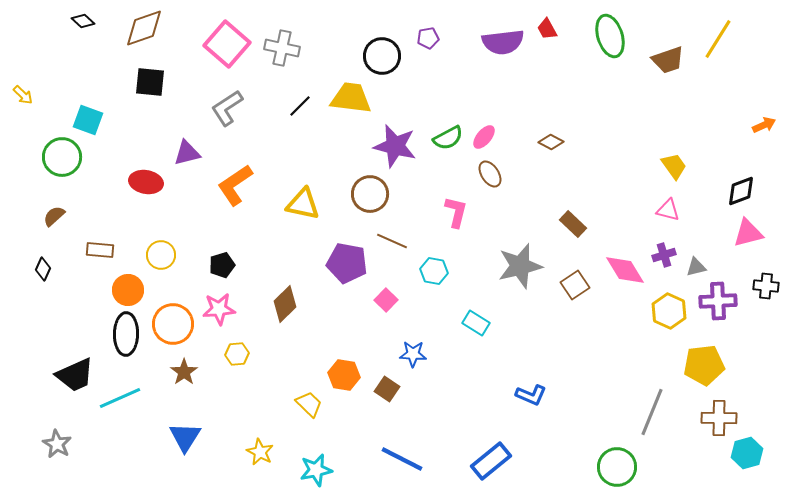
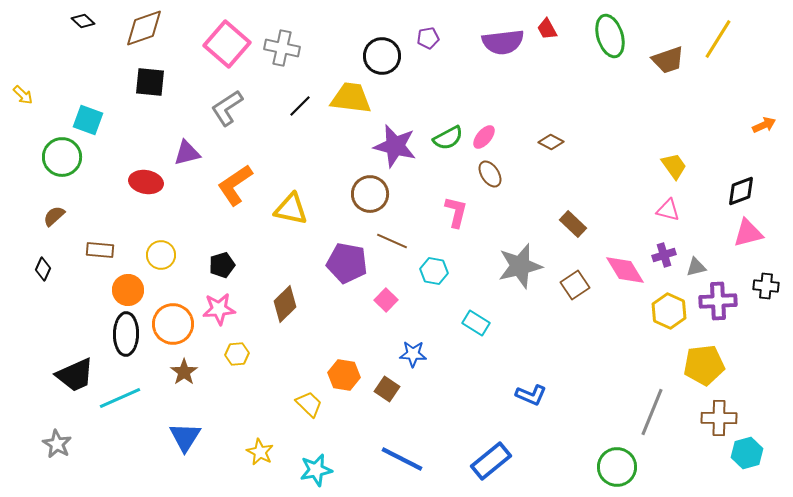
yellow triangle at (303, 204): moved 12 px left, 5 px down
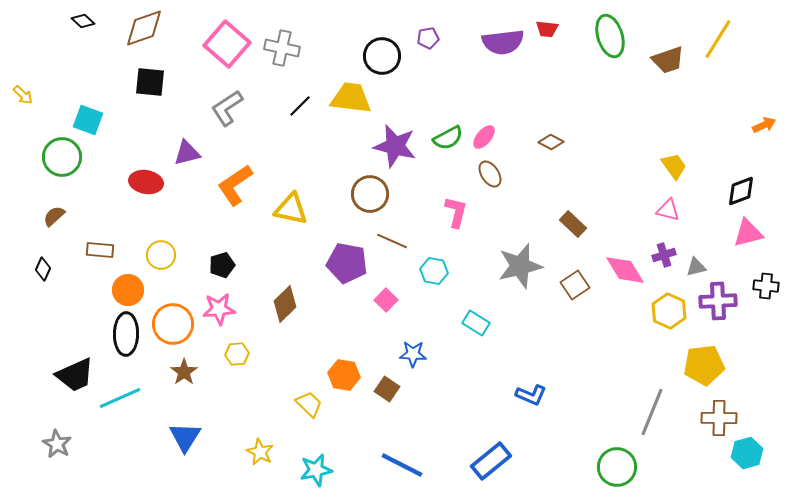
red trapezoid at (547, 29): rotated 55 degrees counterclockwise
blue line at (402, 459): moved 6 px down
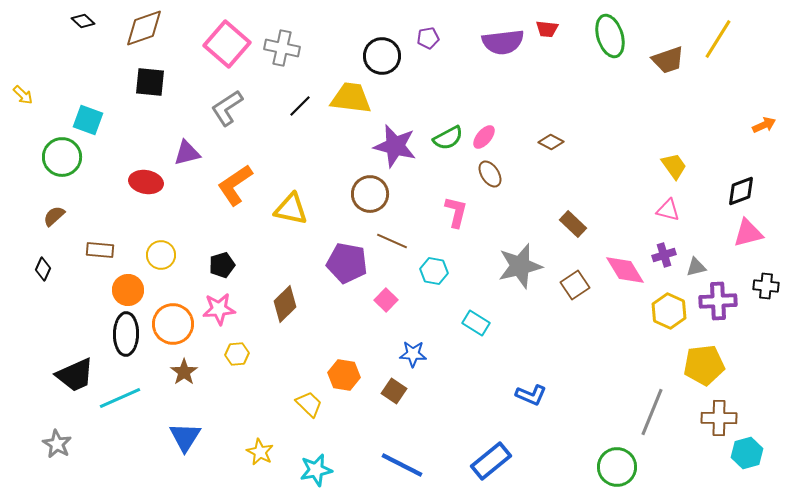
brown square at (387, 389): moved 7 px right, 2 px down
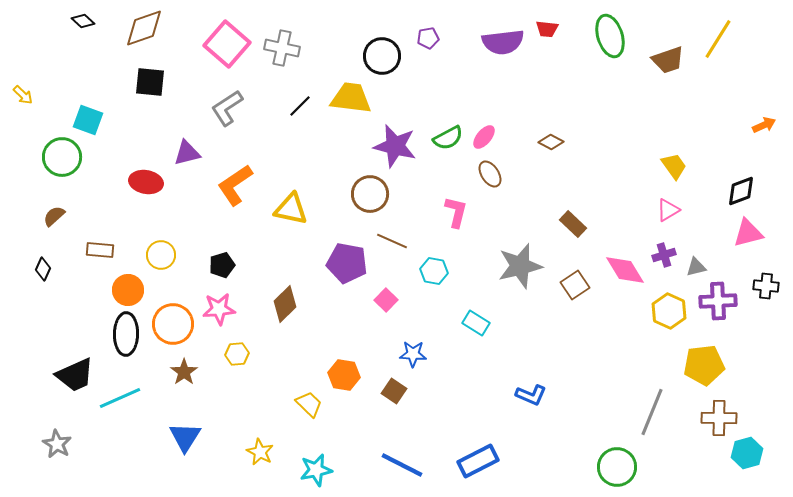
pink triangle at (668, 210): rotated 45 degrees counterclockwise
blue rectangle at (491, 461): moved 13 px left; rotated 12 degrees clockwise
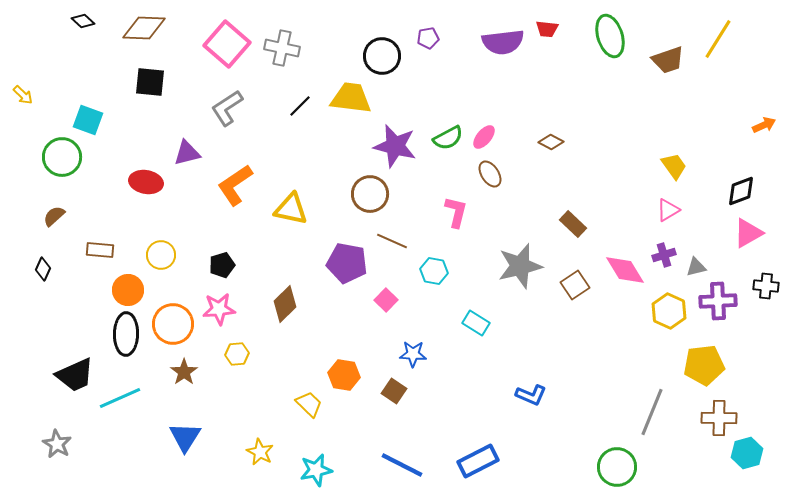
brown diamond at (144, 28): rotated 21 degrees clockwise
pink triangle at (748, 233): rotated 16 degrees counterclockwise
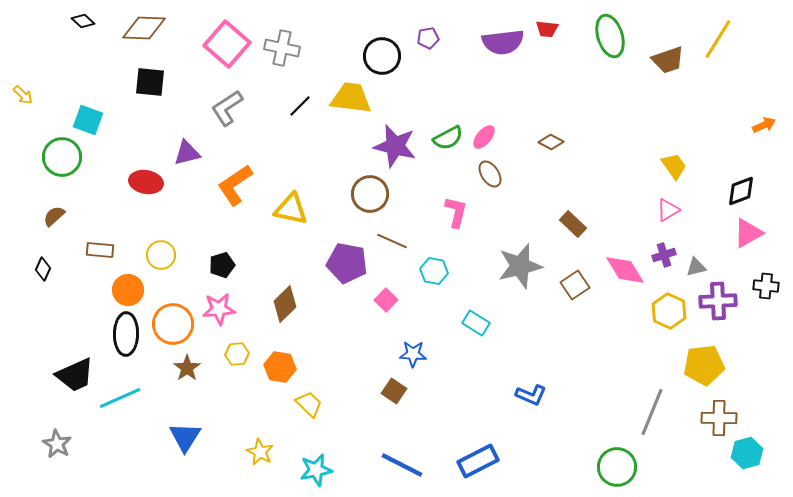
brown star at (184, 372): moved 3 px right, 4 px up
orange hexagon at (344, 375): moved 64 px left, 8 px up
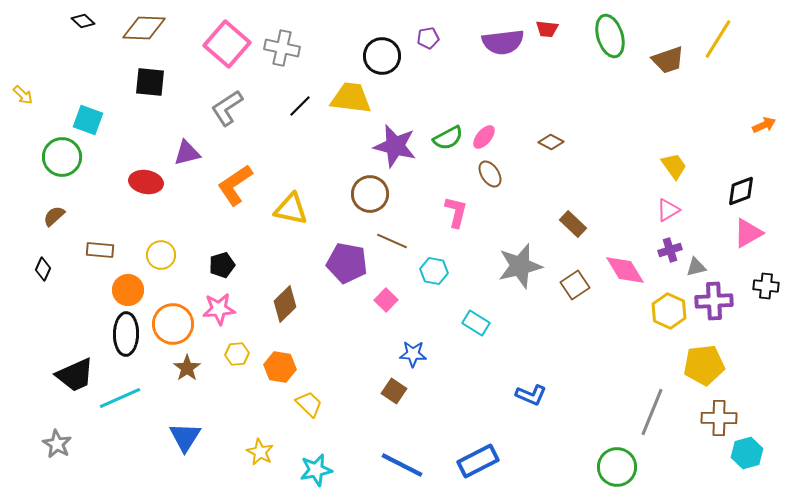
purple cross at (664, 255): moved 6 px right, 5 px up
purple cross at (718, 301): moved 4 px left
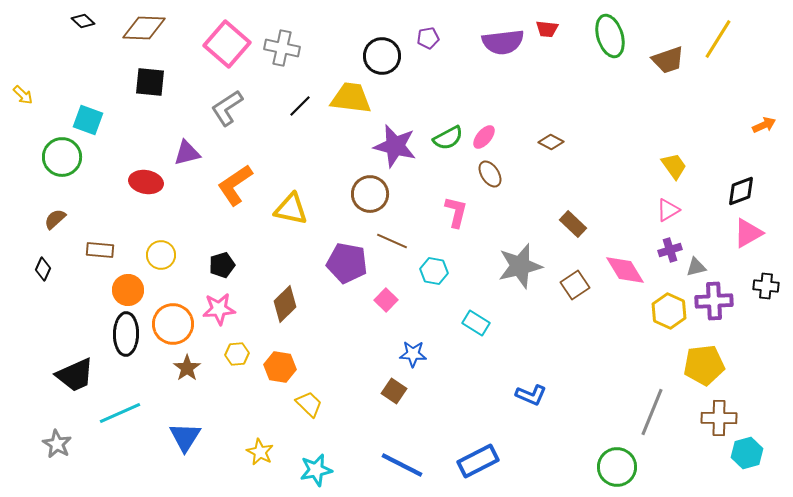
brown semicircle at (54, 216): moved 1 px right, 3 px down
cyan line at (120, 398): moved 15 px down
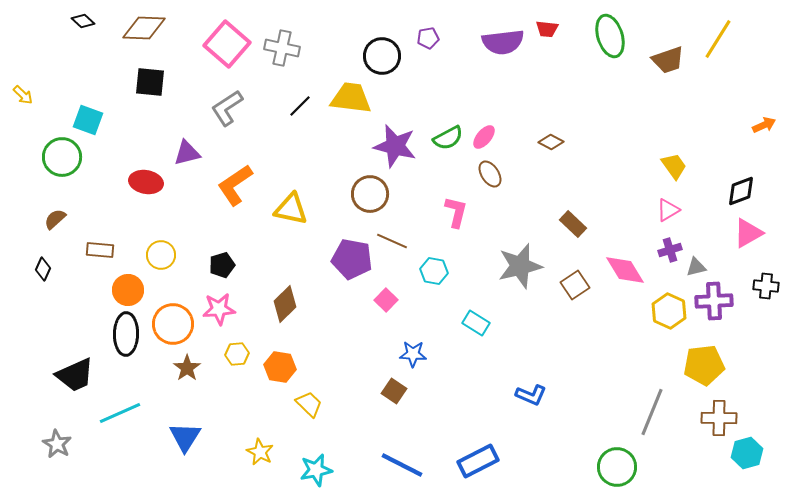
purple pentagon at (347, 263): moved 5 px right, 4 px up
